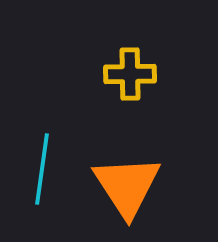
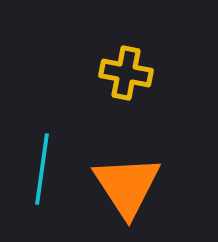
yellow cross: moved 4 px left, 1 px up; rotated 12 degrees clockwise
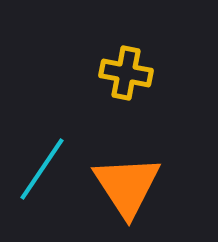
cyan line: rotated 26 degrees clockwise
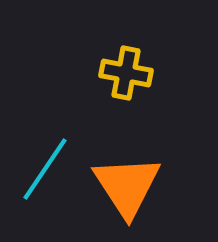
cyan line: moved 3 px right
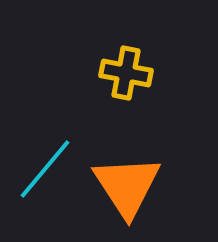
cyan line: rotated 6 degrees clockwise
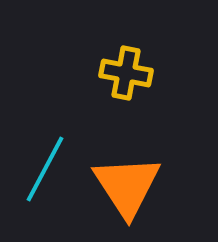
cyan line: rotated 12 degrees counterclockwise
